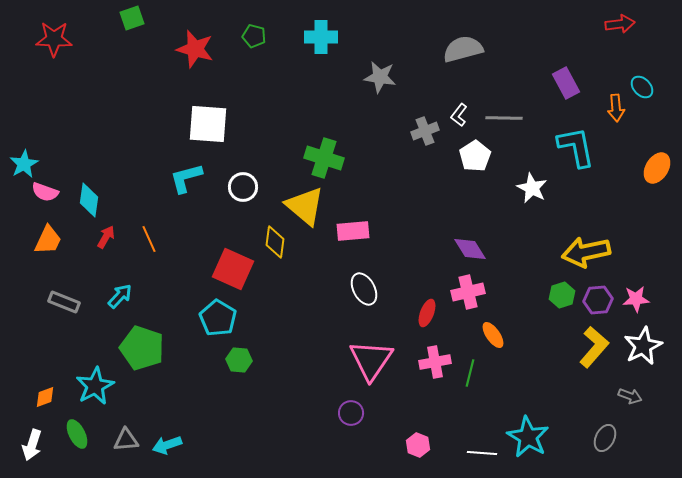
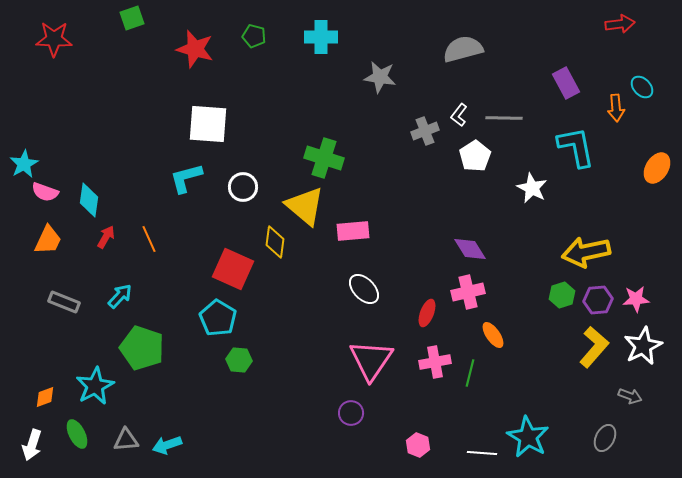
white ellipse at (364, 289): rotated 16 degrees counterclockwise
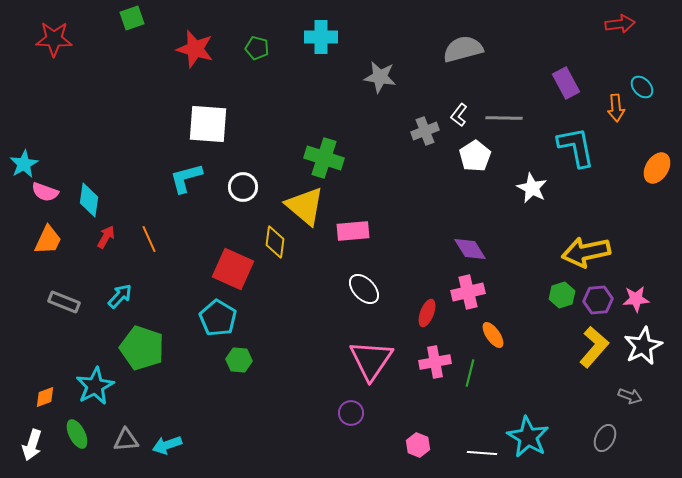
green pentagon at (254, 36): moved 3 px right, 12 px down
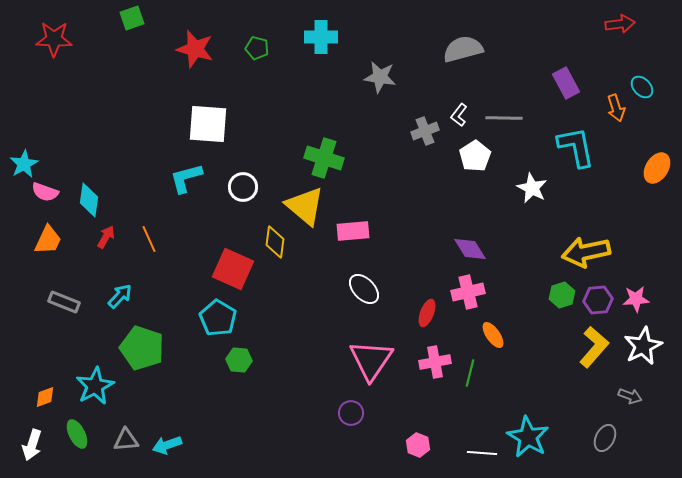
orange arrow at (616, 108): rotated 12 degrees counterclockwise
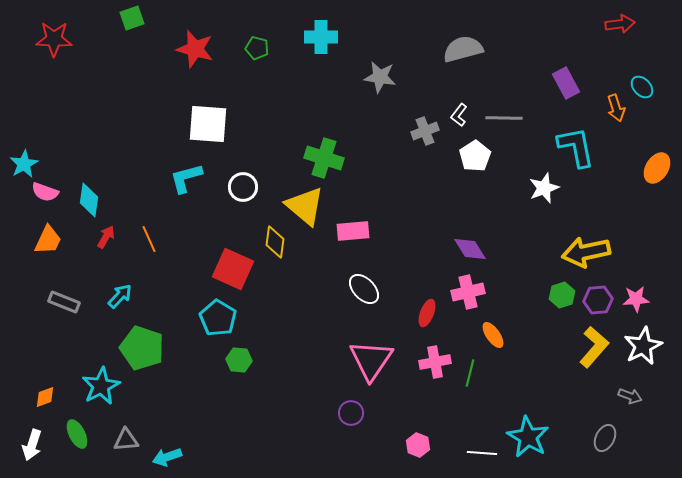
white star at (532, 188): moved 12 px right; rotated 24 degrees clockwise
cyan star at (95, 386): moved 6 px right
cyan arrow at (167, 445): moved 12 px down
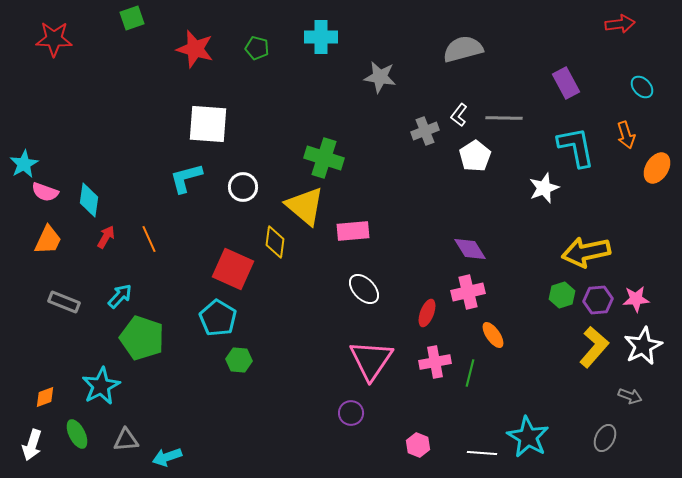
orange arrow at (616, 108): moved 10 px right, 27 px down
green pentagon at (142, 348): moved 10 px up
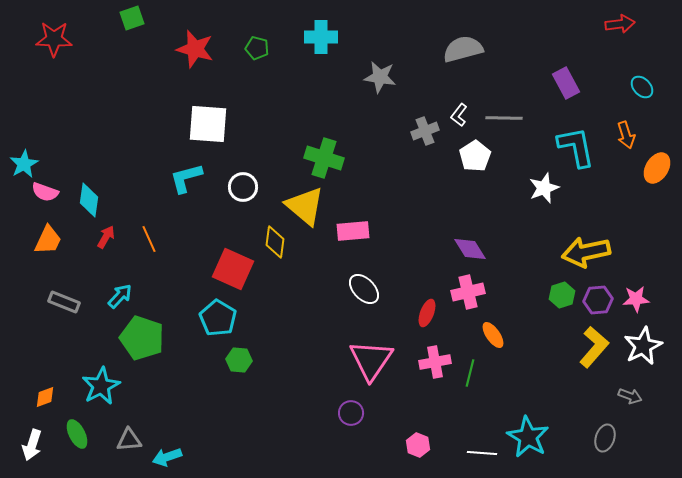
gray ellipse at (605, 438): rotated 8 degrees counterclockwise
gray triangle at (126, 440): moved 3 px right
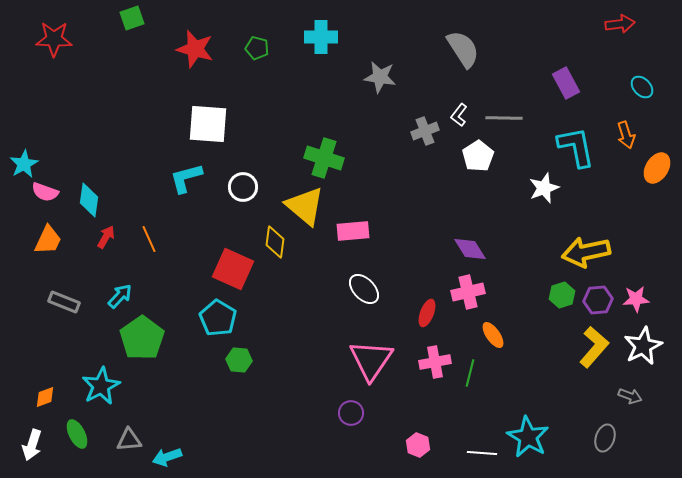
gray semicircle at (463, 49): rotated 72 degrees clockwise
white pentagon at (475, 156): moved 3 px right
green pentagon at (142, 338): rotated 18 degrees clockwise
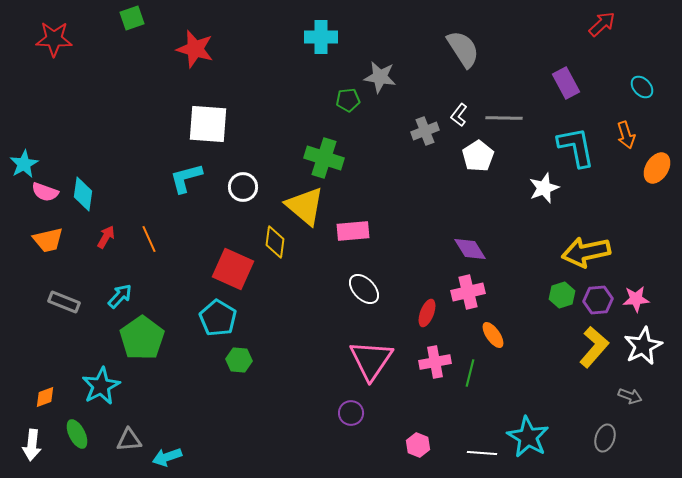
red arrow at (620, 24): moved 18 px left; rotated 36 degrees counterclockwise
green pentagon at (257, 48): moved 91 px right, 52 px down; rotated 20 degrees counterclockwise
cyan diamond at (89, 200): moved 6 px left, 6 px up
orange trapezoid at (48, 240): rotated 52 degrees clockwise
white arrow at (32, 445): rotated 12 degrees counterclockwise
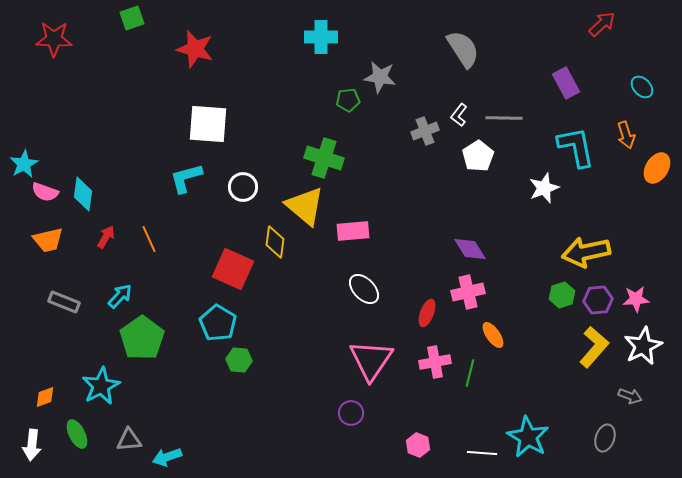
cyan pentagon at (218, 318): moved 5 px down
